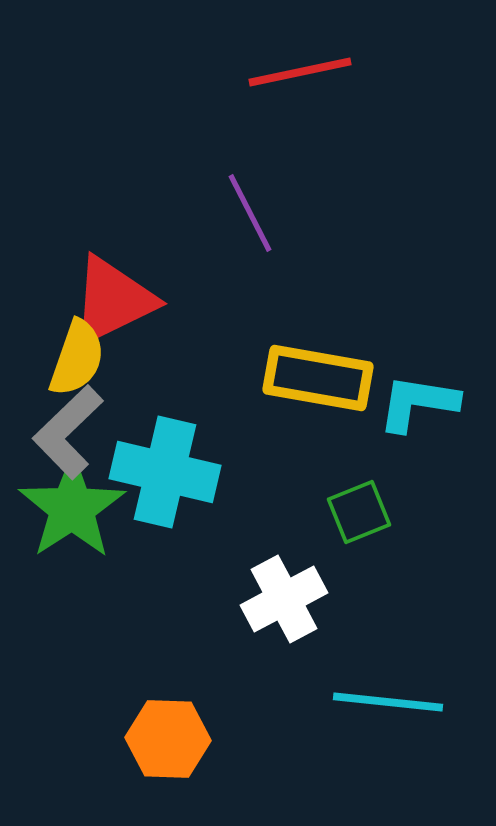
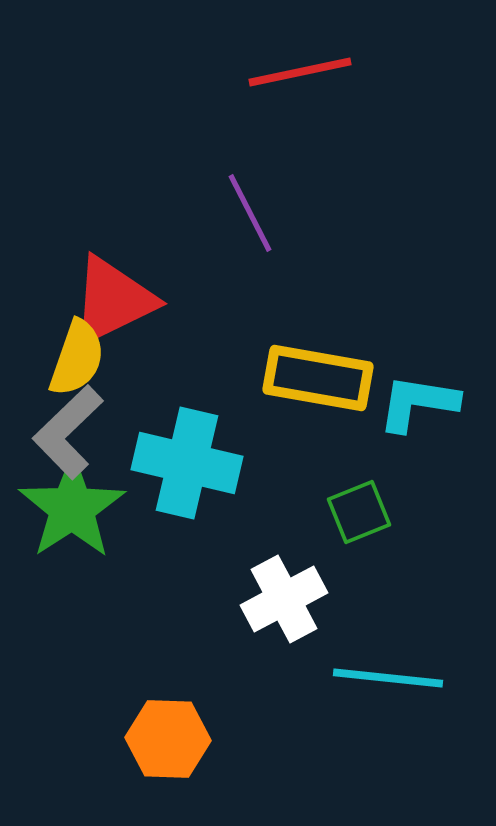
cyan cross: moved 22 px right, 9 px up
cyan line: moved 24 px up
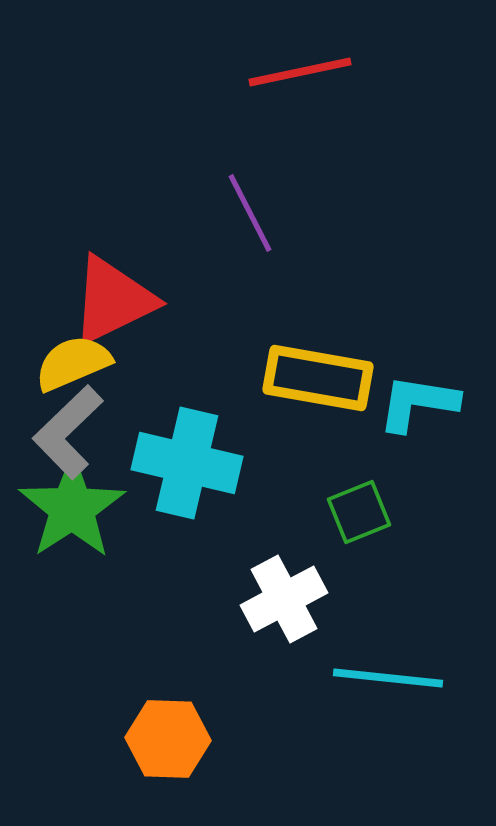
yellow semicircle: moved 4 px left, 5 px down; rotated 132 degrees counterclockwise
